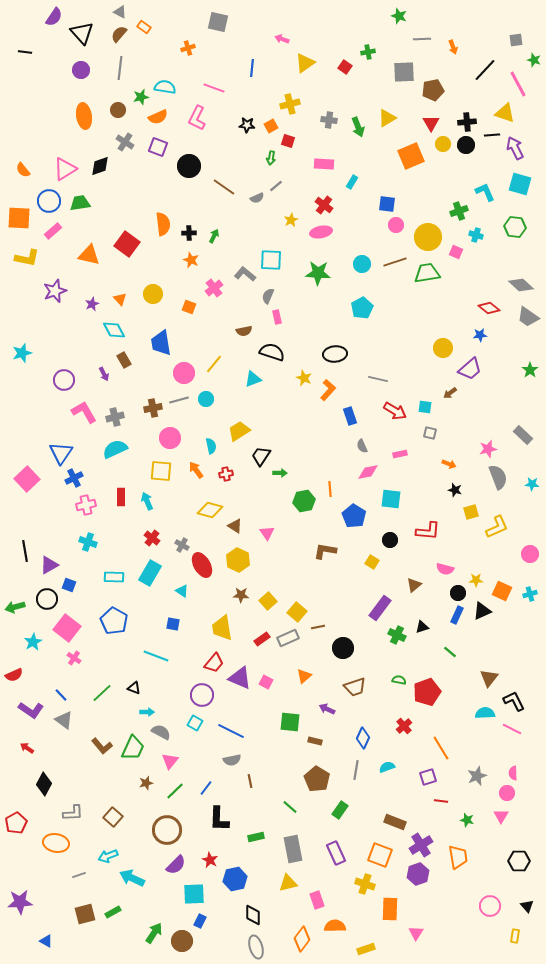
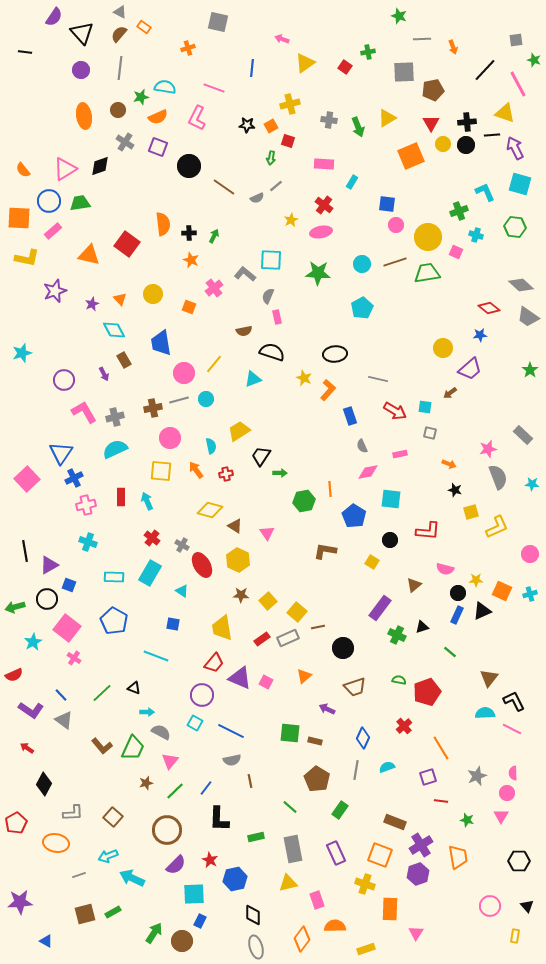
green square at (290, 722): moved 11 px down
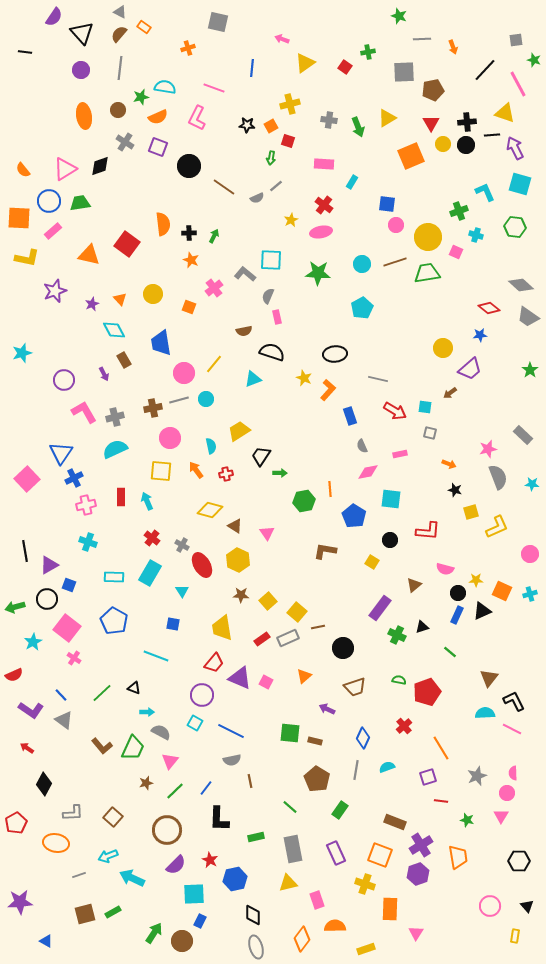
cyan triangle at (182, 591): rotated 24 degrees clockwise
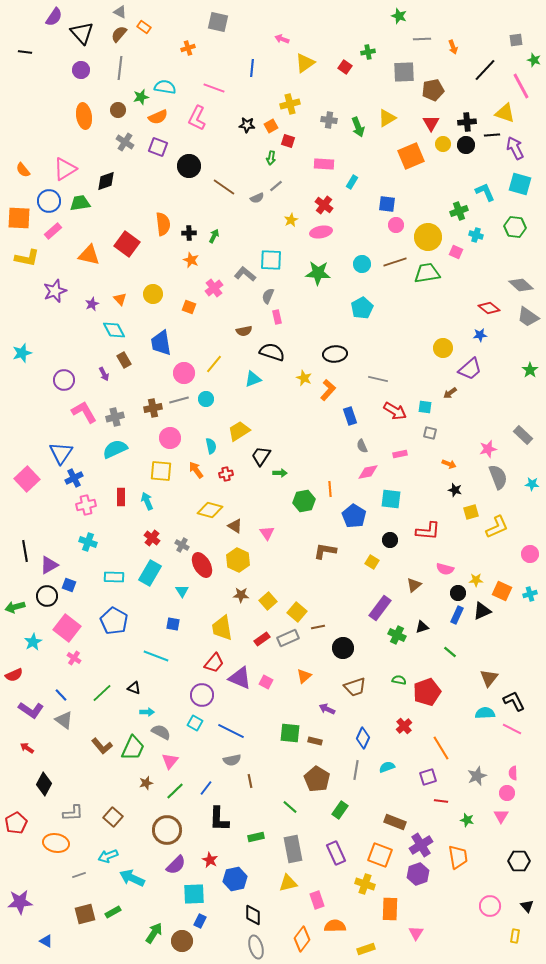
pink line at (518, 84): moved 3 px right, 2 px down
black diamond at (100, 166): moved 6 px right, 15 px down
black circle at (47, 599): moved 3 px up
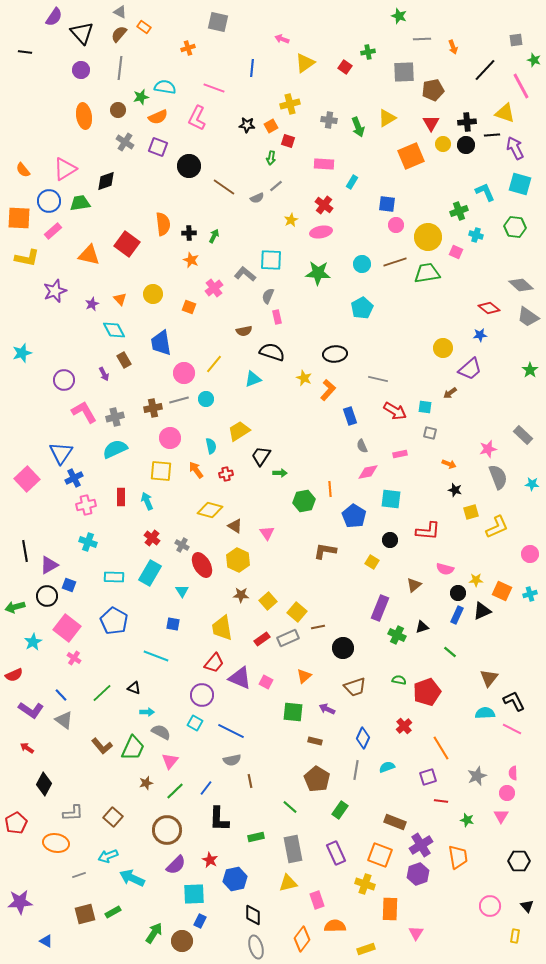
purple rectangle at (380, 608): rotated 15 degrees counterclockwise
green square at (290, 733): moved 3 px right, 21 px up
